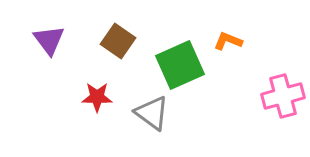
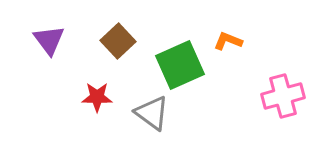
brown square: rotated 12 degrees clockwise
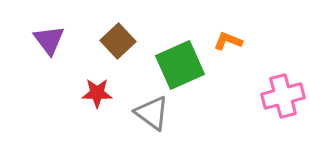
red star: moved 4 px up
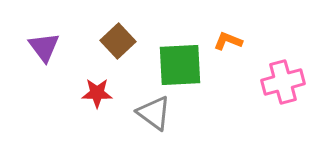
purple triangle: moved 5 px left, 7 px down
green square: rotated 21 degrees clockwise
pink cross: moved 14 px up
gray triangle: moved 2 px right
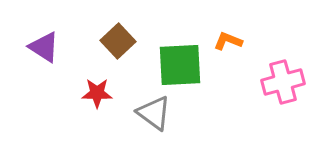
purple triangle: rotated 20 degrees counterclockwise
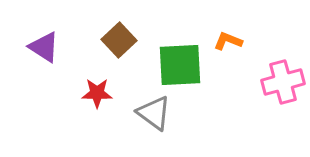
brown square: moved 1 px right, 1 px up
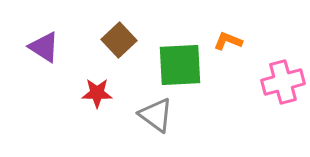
gray triangle: moved 2 px right, 2 px down
